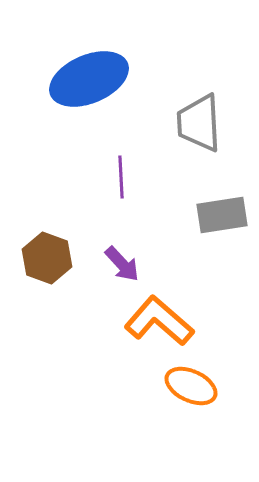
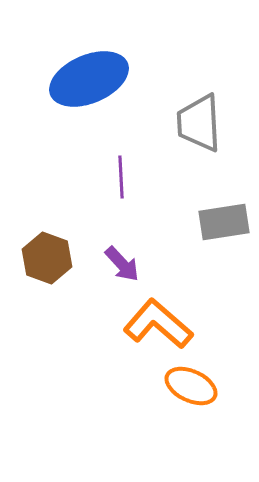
gray rectangle: moved 2 px right, 7 px down
orange L-shape: moved 1 px left, 3 px down
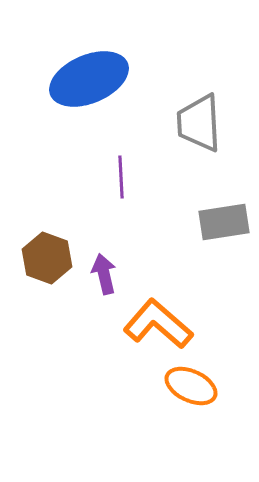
purple arrow: moved 18 px left, 10 px down; rotated 150 degrees counterclockwise
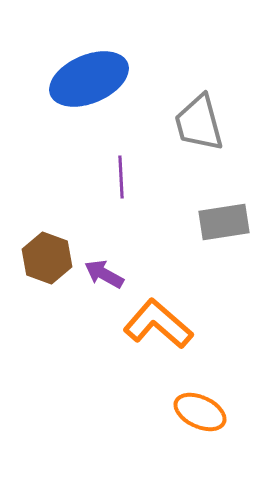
gray trapezoid: rotated 12 degrees counterclockwise
purple arrow: rotated 48 degrees counterclockwise
orange ellipse: moved 9 px right, 26 px down
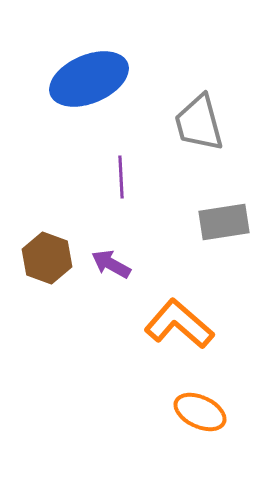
purple arrow: moved 7 px right, 10 px up
orange L-shape: moved 21 px right
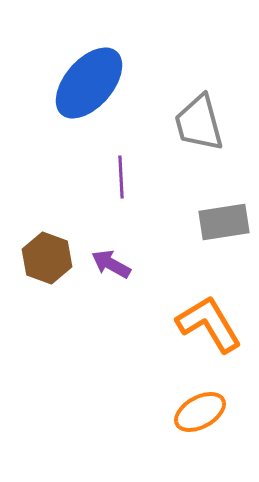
blue ellipse: moved 4 px down; rotated 26 degrees counterclockwise
orange L-shape: moved 30 px right; rotated 18 degrees clockwise
orange ellipse: rotated 54 degrees counterclockwise
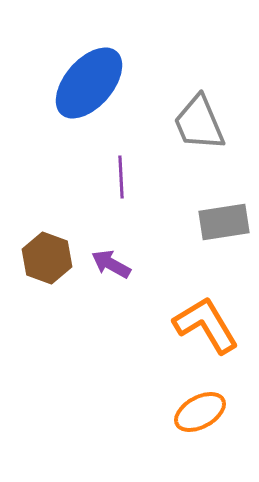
gray trapezoid: rotated 8 degrees counterclockwise
orange L-shape: moved 3 px left, 1 px down
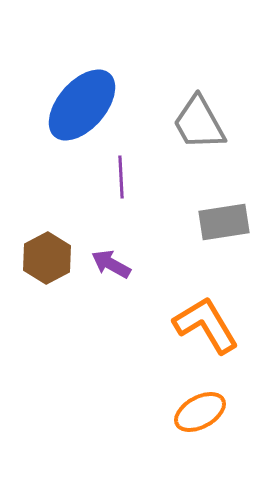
blue ellipse: moved 7 px left, 22 px down
gray trapezoid: rotated 6 degrees counterclockwise
brown hexagon: rotated 12 degrees clockwise
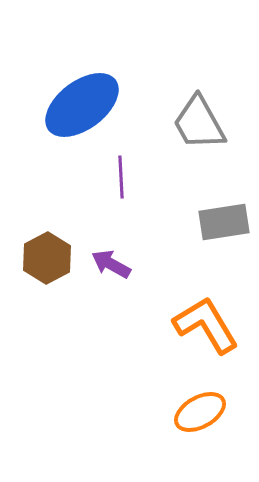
blue ellipse: rotated 12 degrees clockwise
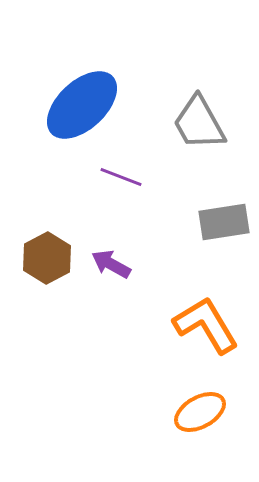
blue ellipse: rotated 6 degrees counterclockwise
purple line: rotated 66 degrees counterclockwise
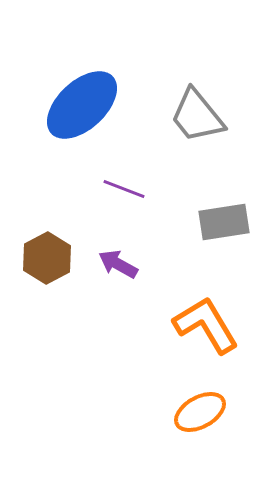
gray trapezoid: moved 2 px left, 7 px up; rotated 10 degrees counterclockwise
purple line: moved 3 px right, 12 px down
purple arrow: moved 7 px right
